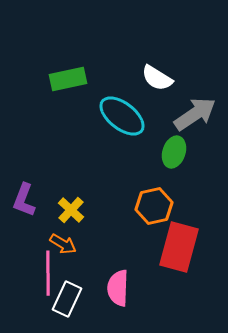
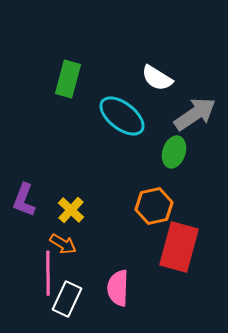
green rectangle: rotated 63 degrees counterclockwise
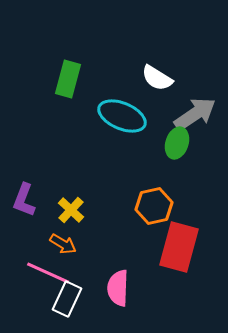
cyan ellipse: rotated 15 degrees counterclockwise
green ellipse: moved 3 px right, 9 px up
pink line: rotated 66 degrees counterclockwise
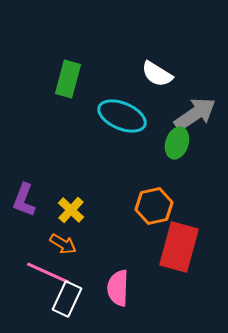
white semicircle: moved 4 px up
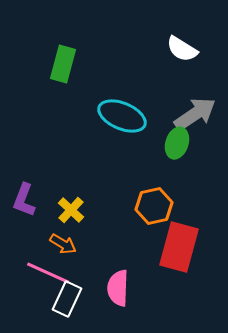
white semicircle: moved 25 px right, 25 px up
green rectangle: moved 5 px left, 15 px up
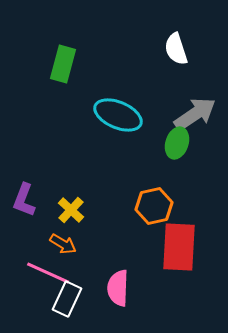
white semicircle: moved 6 px left; rotated 40 degrees clockwise
cyan ellipse: moved 4 px left, 1 px up
red rectangle: rotated 12 degrees counterclockwise
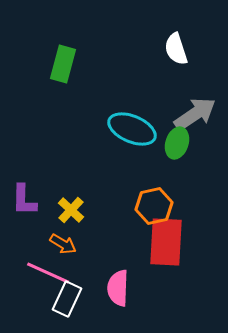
cyan ellipse: moved 14 px right, 14 px down
purple L-shape: rotated 20 degrees counterclockwise
red rectangle: moved 13 px left, 5 px up
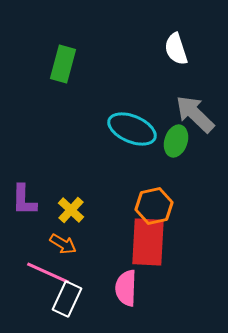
gray arrow: rotated 102 degrees counterclockwise
green ellipse: moved 1 px left, 2 px up
red rectangle: moved 18 px left
pink semicircle: moved 8 px right
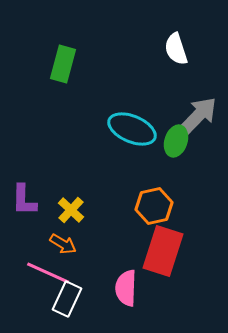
gray arrow: moved 3 px right, 2 px down; rotated 90 degrees clockwise
red rectangle: moved 15 px right, 9 px down; rotated 15 degrees clockwise
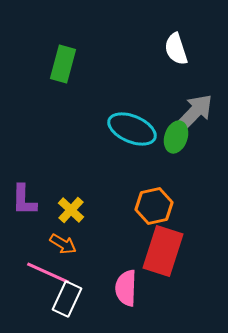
gray arrow: moved 4 px left, 3 px up
green ellipse: moved 4 px up
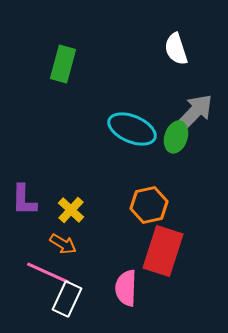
orange hexagon: moved 5 px left, 1 px up
